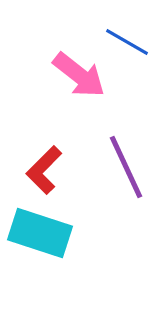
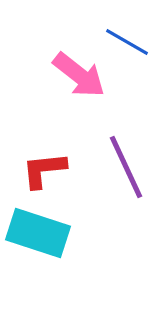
red L-shape: rotated 39 degrees clockwise
cyan rectangle: moved 2 px left
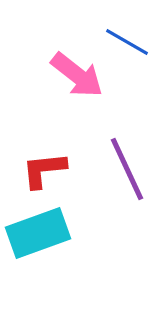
pink arrow: moved 2 px left
purple line: moved 1 px right, 2 px down
cyan rectangle: rotated 38 degrees counterclockwise
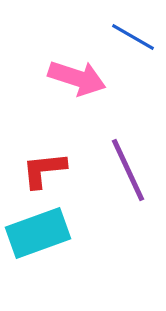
blue line: moved 6 px right, 5 px up
pink arrow: moved 3 px down; rotated 20 degrees counterclockwise
purple line: moved 1 px right, 1 px down
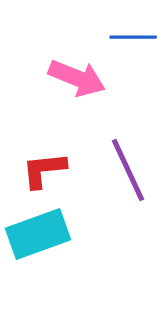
blue line: rotated 30 degrees counterclockwise
pink arrow: rotated 4 degrees clockwise
cyan rectangle: moved 1 px down
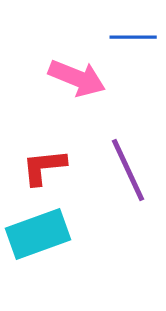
red L-shape: moved 3 px up
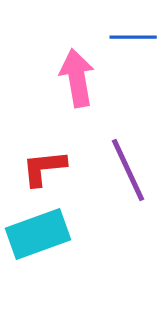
pink arrow: rotated 122 degrees counterclockwise
red L-shape: moved 1 px down
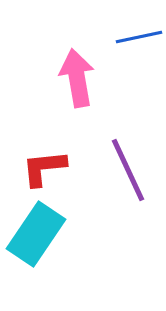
blue line: moved 6 px right; rotated 12 degrees counterclockwise
cyan rectangle: moved 2 px left; rotated 36 degrees counterclockwise
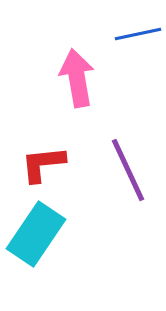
blue line: moved 1 px left, 3 px up
red L-shape: moved 1 px left, 4 px up
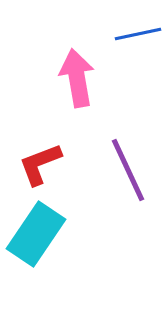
red L-shape: moved 3 px left; rotated 15 degrees counterclockwise
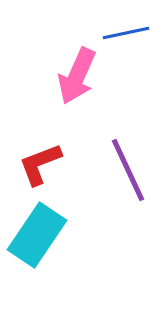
blue line: moved 12 px left, 1 px up
pink arrow: moved 2 px up; rotated 146 degrees counterclockwise
cyan rectangle: moved 1 px right, 1 px down
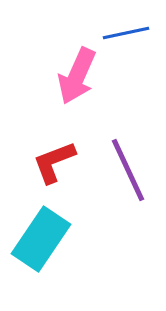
red L-shape: moved 14 px right, 2 px up
cyan rectangle: moved 4 px right, 4 px down
